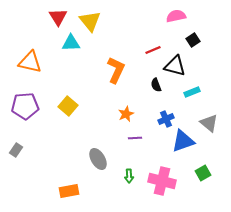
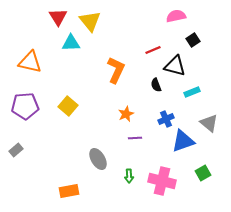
gray rectangle: rotated 16 degrees clockwise
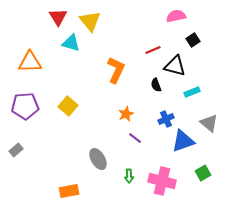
cyan triangle: rotated 18 degrees clockwise
orange triangle: rotated 15 degrees counterclockwise
purple line: rotated 40 degrees clockwise
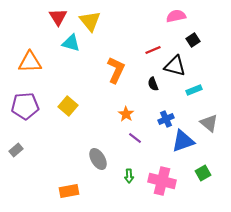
black semicircle: moved 3 px left, 1 px up
cyan rectangle: moved 2 px right, 2 px up
orange star: rotated 14 degrees counterclockwise
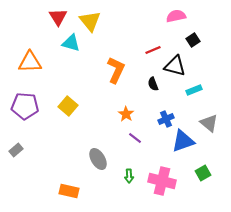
purple pentagon: rotated 8 degrees clockwise
orange rectangle: rotated 24 degrees clockwise
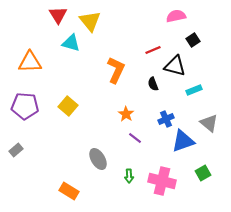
red triangle: moved 2 px up
orange rectangle: rotated 18 degrees clockwise
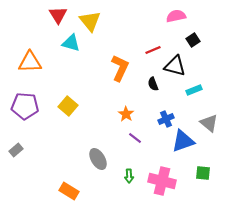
orange L-shape: moved 4 px right, 2 px up
green square: rotated 35 degrees clockwise
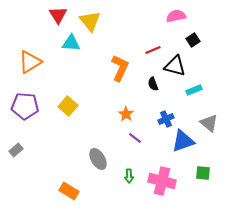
cyan triangle: rotated 12 degrees counterclockwise
orange triangle: rotated 30 degrees counterclockwise
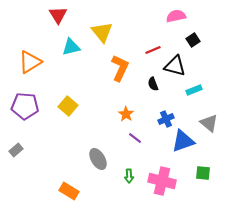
yellow triangle: moved 12 px right, 11 px down
cyan triangle: moved 4 px down; rotated 18 degrees counterclockwise
